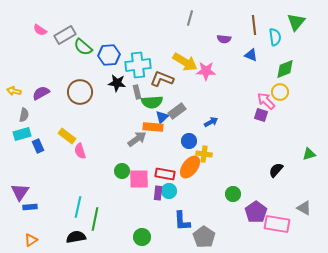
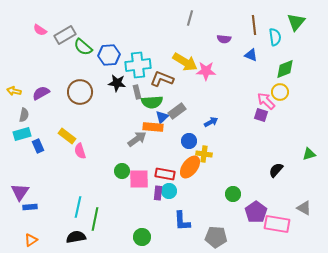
gray pentagon at (204, 237): moved 12 px right; rotated 30 degrees counterclockwise
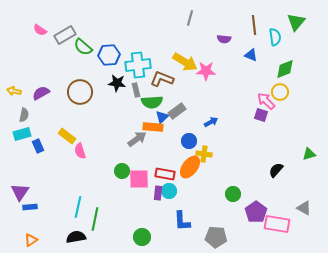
gray rectangle at (137, 92): moved 1 px left, 2 px up
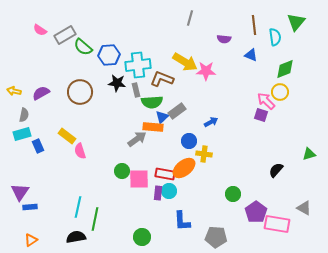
orange ellipse at (190, 167): moved 6 px left, 1 px down; rotated 15 degrees clockwise
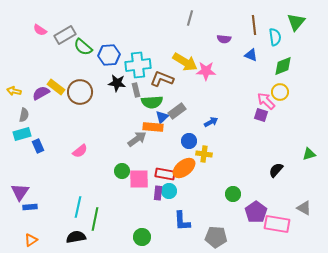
green diamond at (285, 69): moved 2 px left, 3 px up
yellow rectangle at (67, 136): moved 11 px left, 49 px up
pink semicircle at (80, 151): rotated 112 degrees counterclockwise
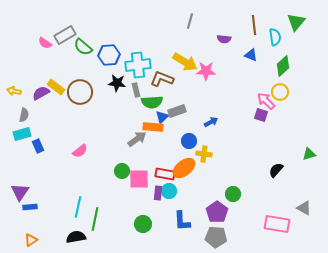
gray line at (190, 18): moved 3 px down
pink semicircle at (40, 30): moved 5 px right, 13 px down
green diamond at (283, 66): rotated 20 degrees counterclockwise
gray rectangle at (177, 111): rotated 18 degrees clockwise
purple pentagon at (256, 212): moved 39 px left
green circle at (142, 237): moved 1 px right, 13 px up
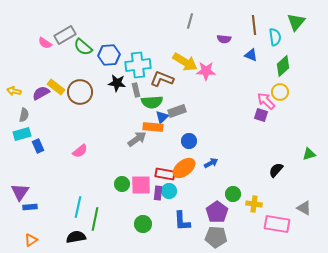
blue arrow at (211, 122): moved 41 px down
yellow cross at (204, 154): moved 50 px right, 50 px down
green circle at (122, 171): moved 13 px down
pink square at (139, 179): moved 2 px right, 6 px down
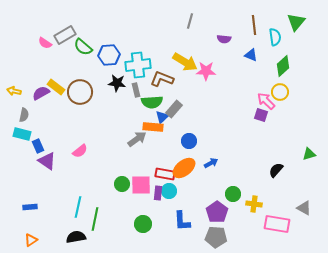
gray rectangle at (177, 111): moved 3 px left, 2 px up; rotated 30 degrees counterclockwise
cyan rectangle at (22, 134): rotated 30 degrees clockwise
purple triangle at (20, 192): moved 27 px right, 31 px up; rotated 30 degrees counterclockwise
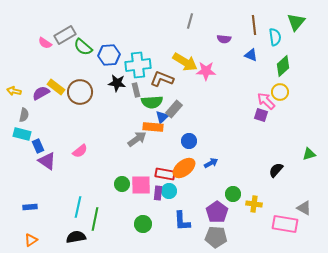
pink rectangle at (277, 224): moved 8 px right
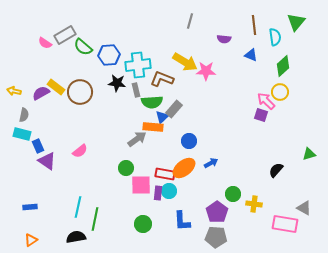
green circle at (122, 184): moved 4 px right, 16 px up
